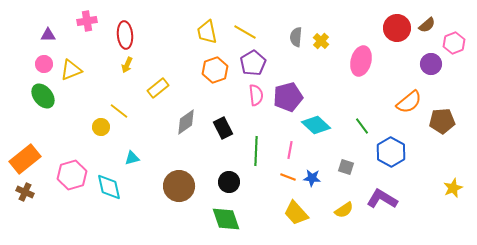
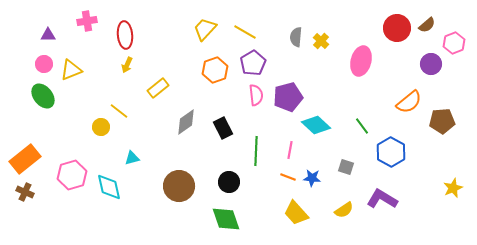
yellow trapezoid at (207, 32): moved 2 px left, 3 px up; rotated 55 degrees clockwise
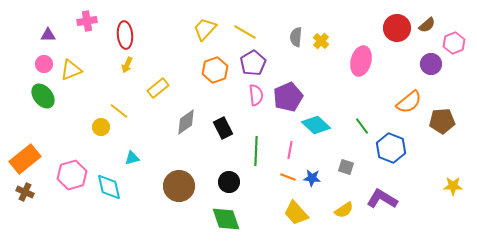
purple pentagon at (288, 97): rotated 8 degrees counterclockwise
blue hexagon at (391, 152): moved 4 px up; rotated 8 degrees counterclockwise
yellow star at (453, 188): moved 2 px up; rotated 24 degrees clockwise
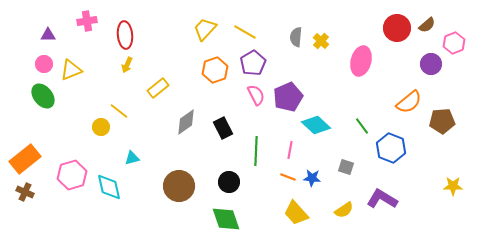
pink semicircle at (256, 95): rotated 20 degrees counterclockwise
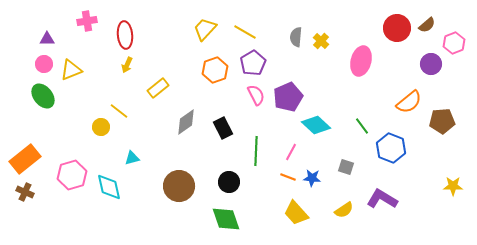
purple triangle at (48, 35): moved 1 px left, 4 px down
pink line at (290, 150): moved 1 px right, 2 px down; rotated 18 degrees clockwise
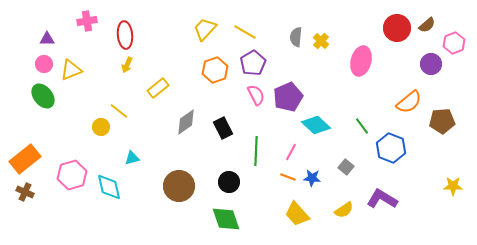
gray square at (346, 167): rotated 21 degrees clockwise
yellow trapezoid at (296, 213): moved 1 px right, 1 px down
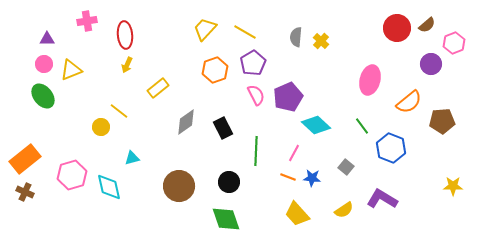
pink ellipse at (361, 61): moved 9 px right, 19 px down
pink line at (291, 152): moved 3 px right, 1 px down
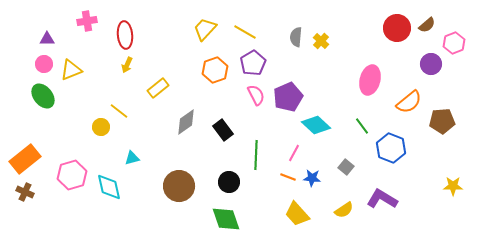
black rectangle at (223, 128): moved 2 px down; rotated 10 degrees counterclockwise
green line at (256, 151): moved 4 px down
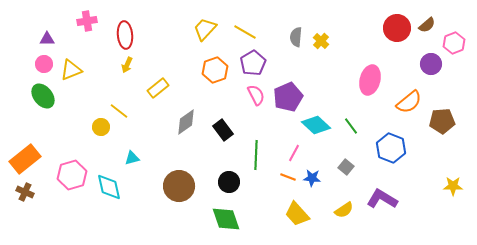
green line at (362, 126): moved 11 px left
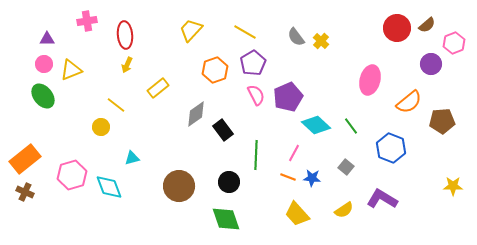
yellow trapezoid at (205, 29): moved 14 px left, 1 px down
gray semicircle at (296, 37): rotated 42 degrees counterclockwise
yellow line at (119, 111): moved 3 px left, 6 px up
gray diamond at (186, 122): moved 10 px right, 8 px up
cyan diamond at (109, 187): rotated 8 degrees counterclockwise
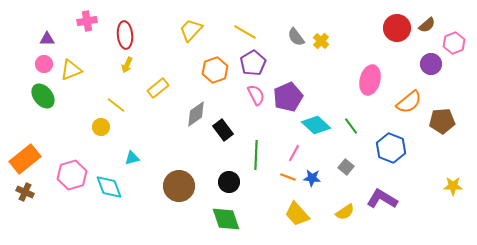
yellow semicircle at (344, 210): moved 1 px right, 2 px down
